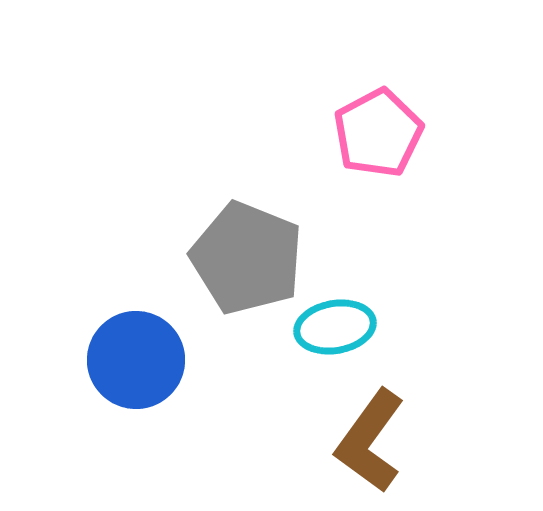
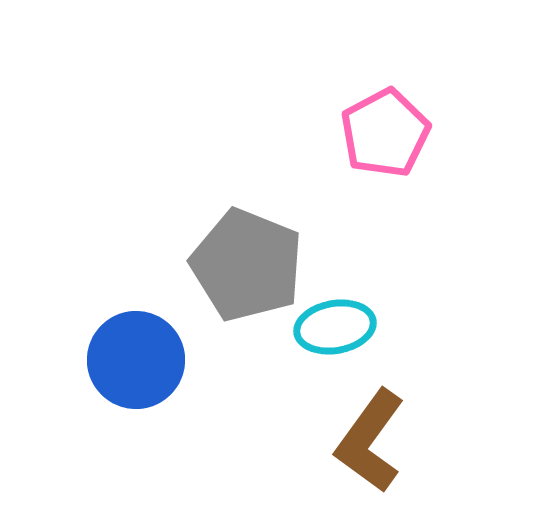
pink pentagon: moved 7 px right
gray pentagon: moved 7 px down
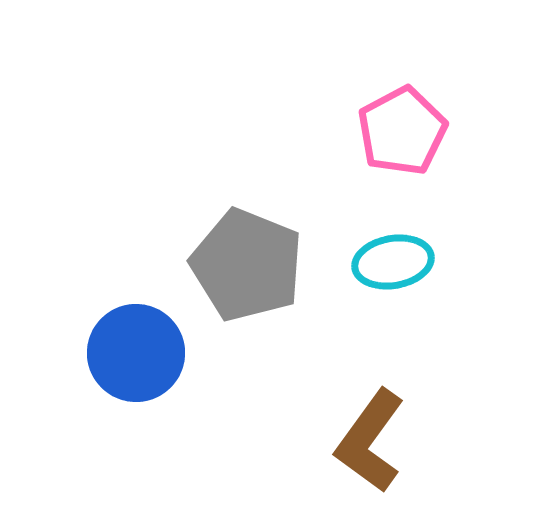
pink pentagon: moved 17 px right, 2 px up
cyan ellipse: moved 58 px right, 65 px up
blue circle: moved 7 px up
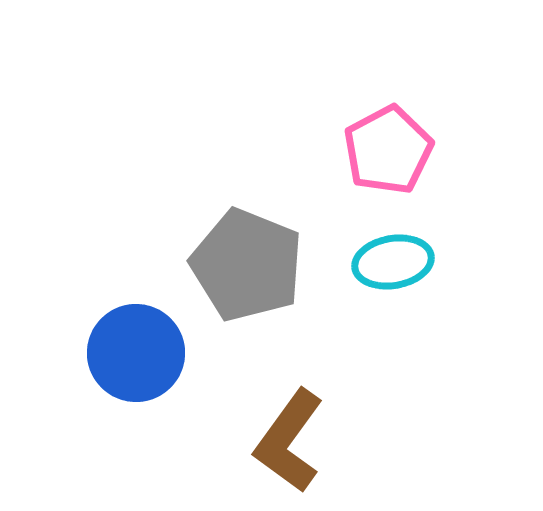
pink pentagon: moved 14 px left, 19 px down
brown L-shape: moved 81 px left
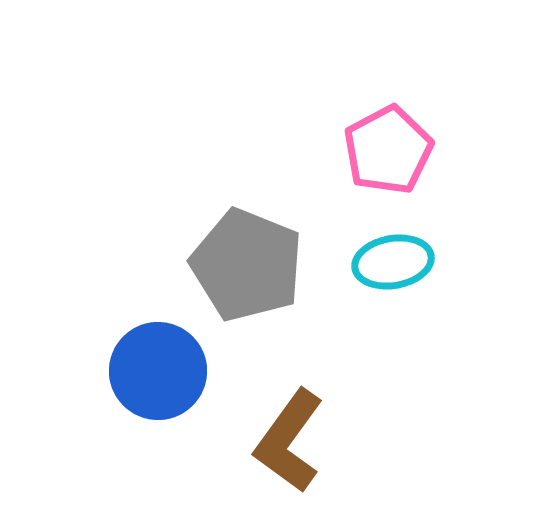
blue circle: moved 22 px right, 18 px down
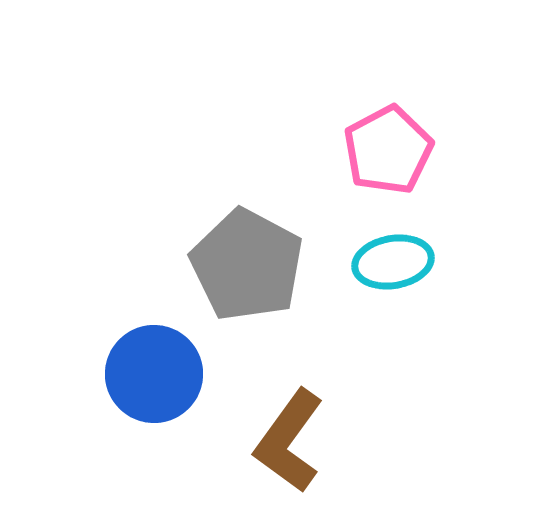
gray pentagon: rotated 6 degrees clockwise
blue circle: moved 4 px left, 3 px down
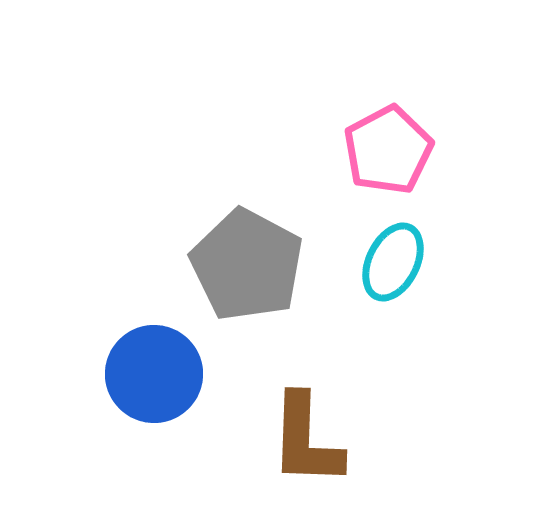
cyan ellipse: rotated 54 degrees counterclockwise
brown L-shape: moved 17 px right, 1 px up; rotated 34 degrees counterclockwise
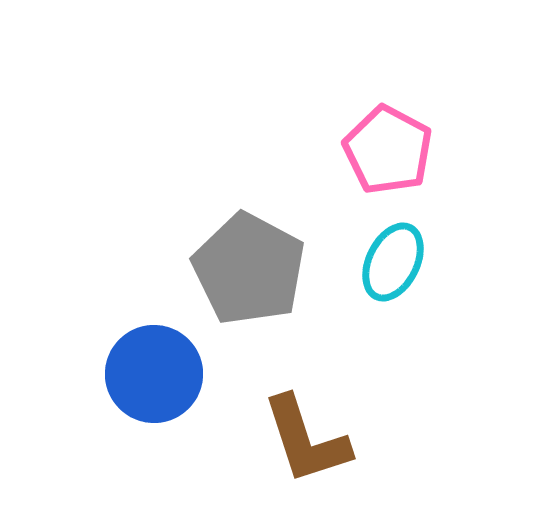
pink pentagon: rotated 16 degrees counterclockwise
gray pentagon: moved 2 px right, 4 px down
brown L-shape: rotated 20 degrees counterclockwise
